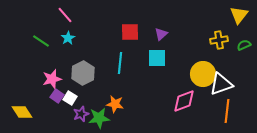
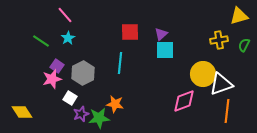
yellow triangle: moved 1 px down; rotated 36 degrees clockwise
green semicircle: rotated 40 degrees counterclockwise
cyan square: moved 8 px right, 8 px up
purple square: moved 30 px up
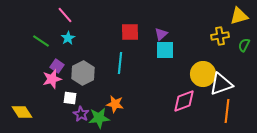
yellow cross: moved 1 px right, 4 px up
white square: rotated 24 degrees counterclockwise
purple star: rotated 21 degrees counterclockwise
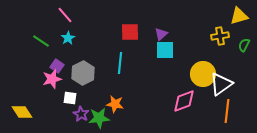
white triangle: rotated 15 degrees counterclockwise
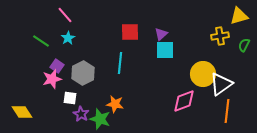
green star: moved 1 px right, 1 px down; rotated 25 degrees clockwise
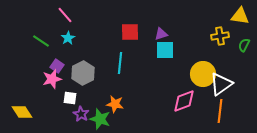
yellow triangle: moved 1 px right; rotated 24 degrees clockwise
purple triangle: rotated 24 degrees clockwise
orange line: moved 7 px left
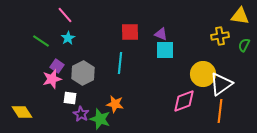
purple triangle: rotated 40 degrees clockwise
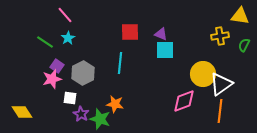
green line: moved 4 px right, 1 px down
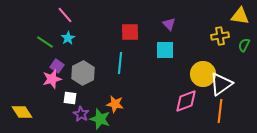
purple triangle: moved 8 px right, 10 px up; rotated 24 degrees clockwise
pink diamond: moved 2 px right
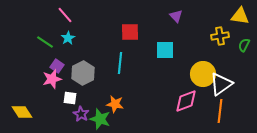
purple triangle: moved 7 px right, 8 px up
